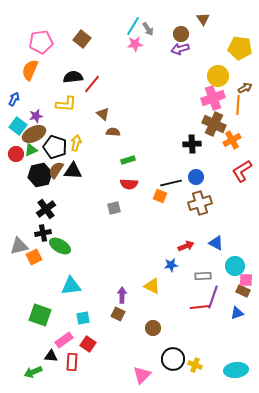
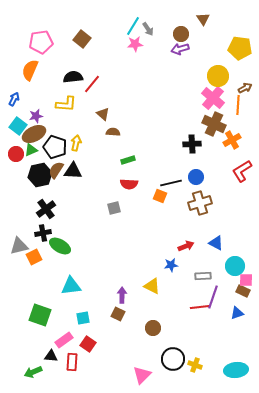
pink cross at (213, 98): rotated 30 degrees counterclockwise
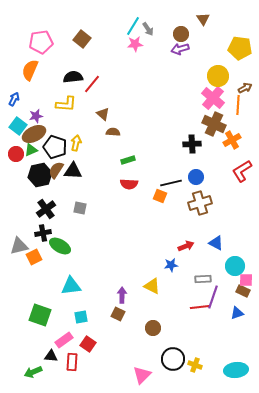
gray square at (114, 208): moved 34 px left; rotated 24 degrees clockwise
gray rectangle at (203, 276): moved 3 px down
cyan square at (83, 318): moved 2 px left, 1 px up
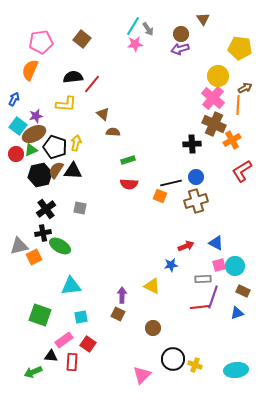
brown cross at (200, 203): moved 4 px left, 2 px up
pink square at (246, 280): moved 27 px left, 15 px up; rotated 16 degrees counterclockwise
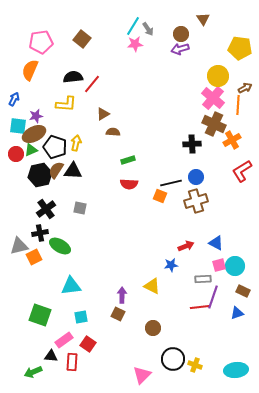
brown triangle at (103, 114): rotated 48 degrees clockwise
cyan square at (18, 126): rotated 30 degrees counterclockwise
black cross at (43, 233): moved 3 px left
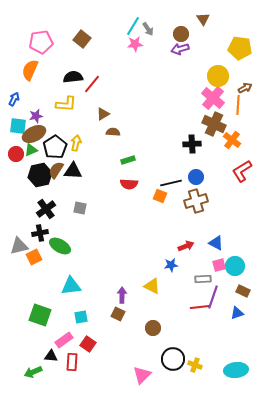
orange cross at (232, 140): rotated 24 degrees counterclockwise
black pentagon at (55, 147): rotated 20 degrees clockwise
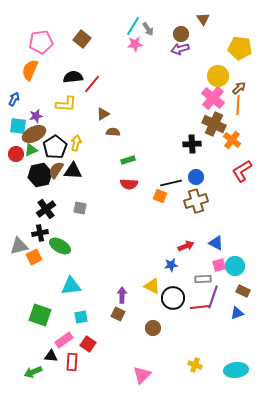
brown arrow at (245, 88): moved 6 px left; rotated 16 degrees counterclockwise
black circle at (173, 359): moved 61 px up
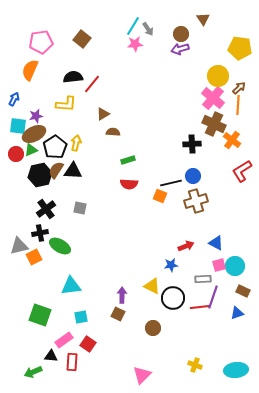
blue circle at (196, 177): moved 3 px left, 1 px up
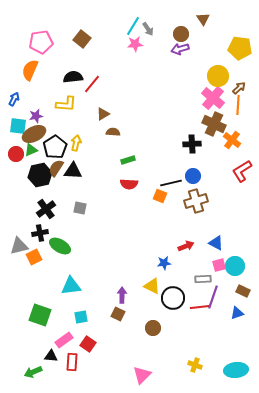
brown semicircle at (56, 170): moved 2 px up
blue star at (171, 265): moved 7 px left, 2 px up
